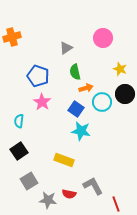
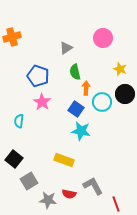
orange arrow: rotated 72 degrees counterclockwise
black square: moved 5 px left, 8 px down; rotated 18 degrees counterclockwise
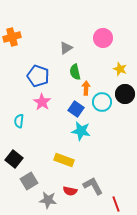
red semicircle: moved 1 px right, 3 px up
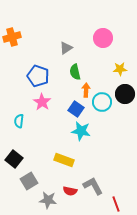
yellow star: rotated 24 degrees counterclockwise
orange arrow: moved 2 px down
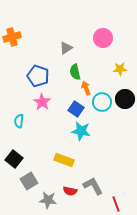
orange arrow: moved 2 px up; rotated 24 degrees counterclockwise
black circle: moved 5 px down
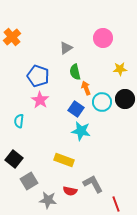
orange cross: rotated 24 degrees counterclockwise
pink star: moved 2 px left, 2 px up
gray L-shape: moved 2 px up
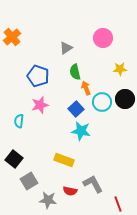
pink star: moved 5 px down; rotated 24 degrees clockwise
blue square: rotated 14 degrees clockwise
red line: moved 2 px right
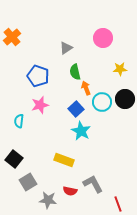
cyan star: rotated 18 degrees clockwise
gray square: moved 1 px left, 1 px down
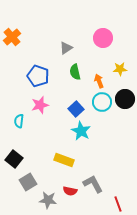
orange arrow: moved 13 px right, 7 px up
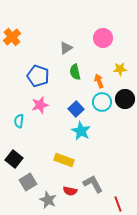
gray star: rotated 18 degrees clockwise
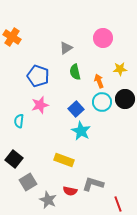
orange cross: rotated 18 degrees counterclockwise
gray L-shape: rotated 45 degrees counterclockwise
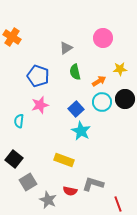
orange arrow: rotated 80 degrees clockwise
